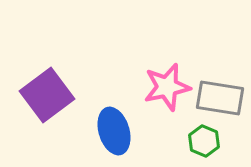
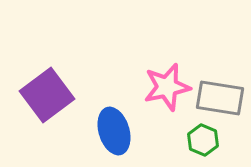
green hexagon: moved 1 px left, 1 px up
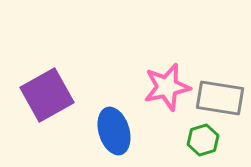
purple square: rotated 8 degrees clockwise
green hexagon: rotated 20 degrees clockwise
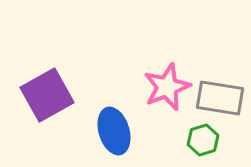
pink star: rotated 9 degrees counterclockwise
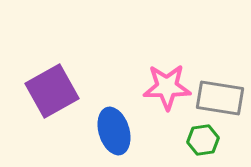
pink star: rotated 21 degrees clockwise
purple square: moved 5 px right, 4 px up
green hexagon: rotated 8 degrees clockwise
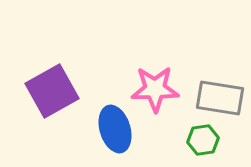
pink star: moved 12 px left, 2 px down
blue ellipse: moved 1 px right, 2 px up
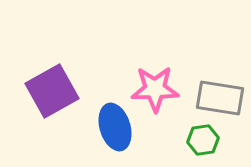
blue ellipse: moved 2 px up
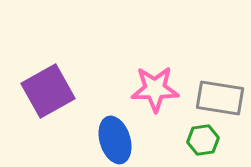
purple square: moved 4 px left
blue ellipse: moved 13 px down
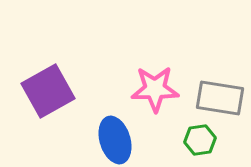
green hexagon: moved 3 px left
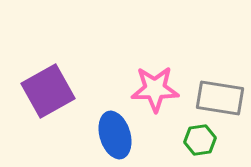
blue ellipse: moved 5 px up
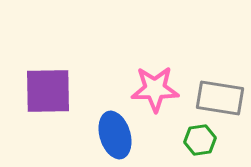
purple square: rotated 28 degrees clockwise
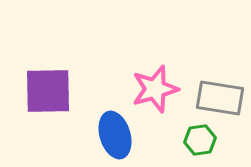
pink star: rotated 15 degrees counterclockwise
